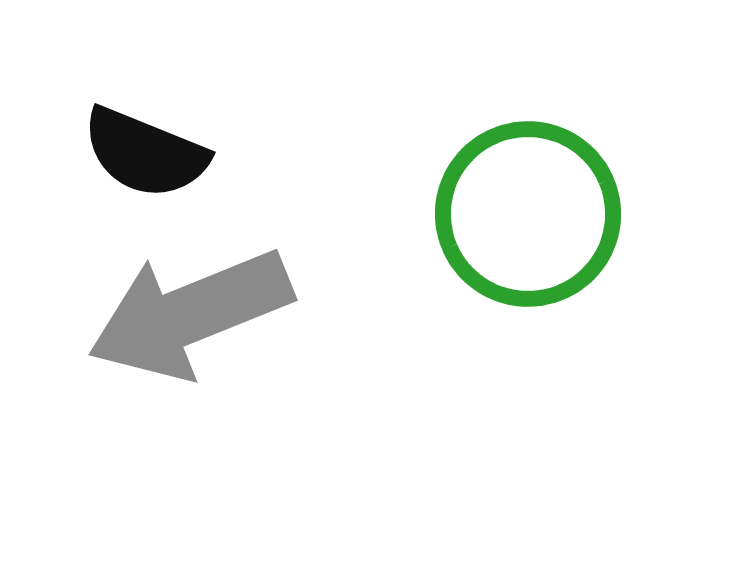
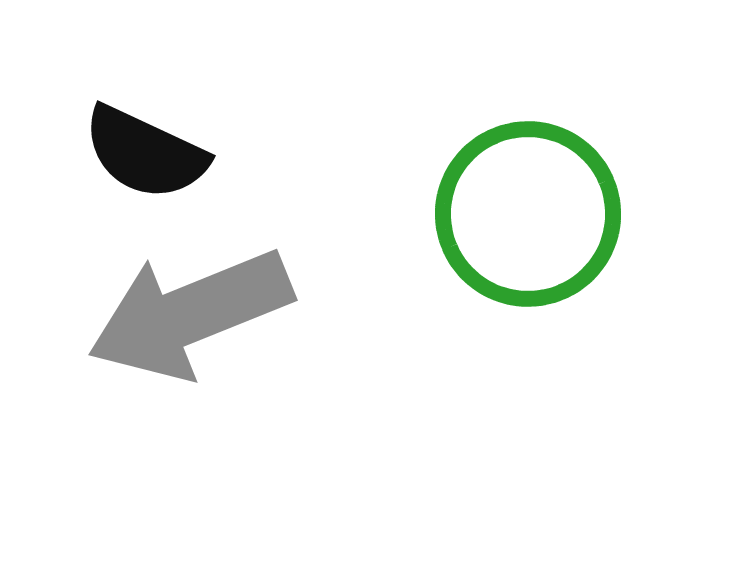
black semicircle: rotated 3 degrees clockwise
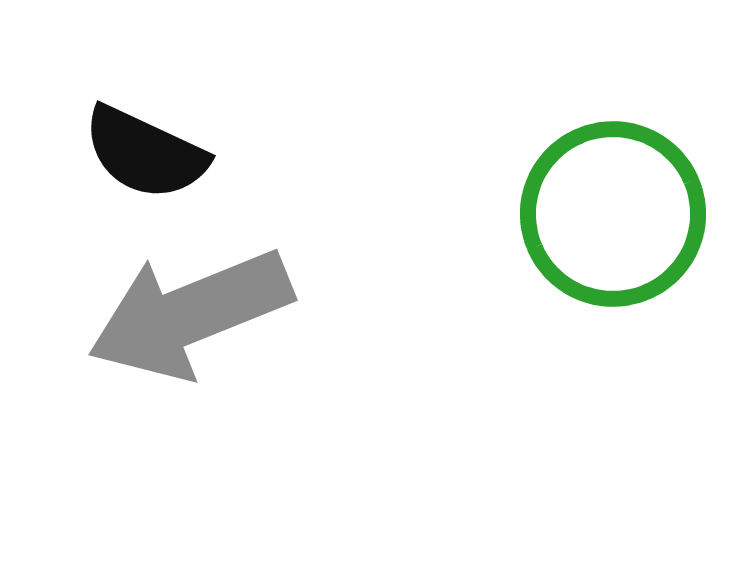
green circle: moved 85 px right
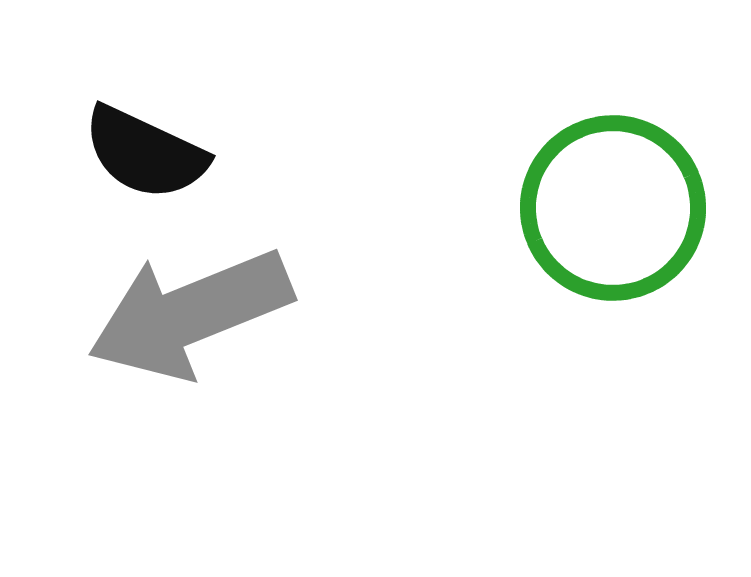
green circle: moved 6 px up
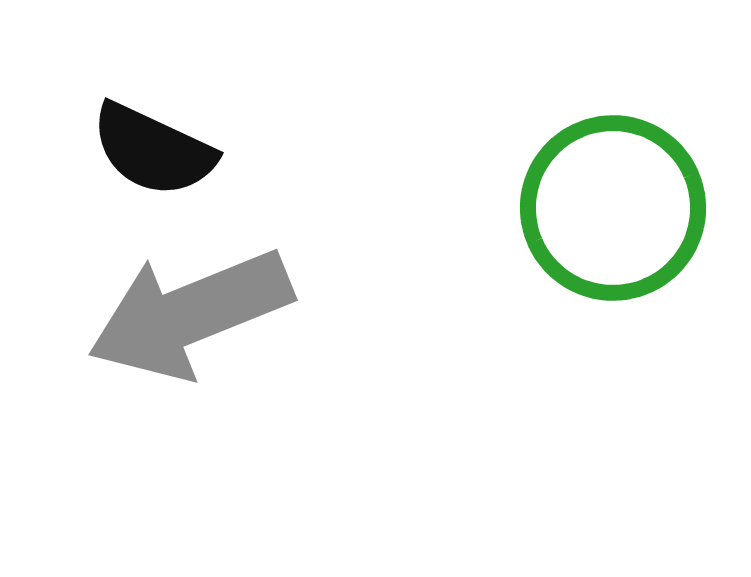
black semicircle: moved 8 px right, 3 px up
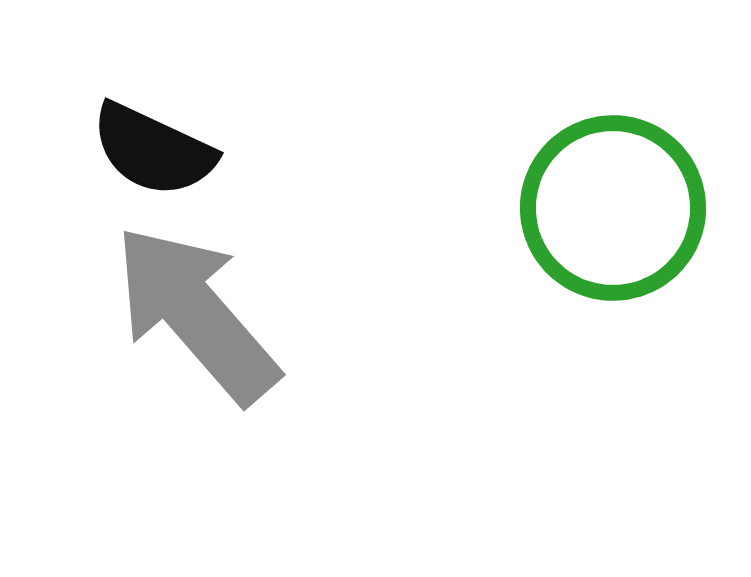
gray arrow: moved 6 px right; rotated 71 degrees clockwise
